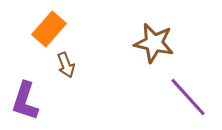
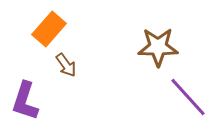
brown star: moved 4 px right, 4 px down; rotated 12 degrees counterclockwise
brown arrow: rotated 15 degrees counterclockwise
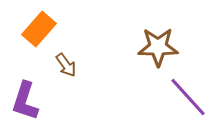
orange rectangle: moved 10 px left
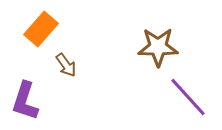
orange rectangle: moved 2 px right
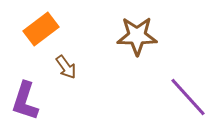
orange rectangle: rotated 12 degrees clockwise
brown star: moved 21 px left, 11 px up
brown arrow: moved 2 px down
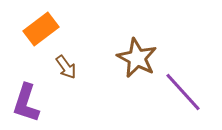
brown star: moved 22 px down; rotated 27 degrees clockwise
purple line: moved 5 px left, 5 px up
purple L-shape: moved 1 px right, 2 px down
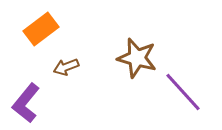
brown star: rotated 12 degrees counterclockwise
brown arrow: rotated 105 degrees clockwise
purple L-shape: rotated 21 degrees clockwise
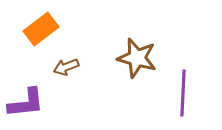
purple line: moved 1 px down; rotated 45 degrees clockwise
purple L-shape: rotated 135 degrees counterclockwise
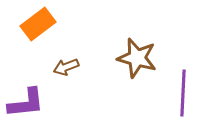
orange rectangle: moved 3 px left, 5 px up
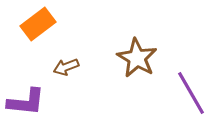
brown star: rotated 15 degrees clockwise
purple line: moved 8 px right; rotated 33 degrees counterclockwise
purple L-shape: moved 1 px up; rotated 12 degrees clockwise
